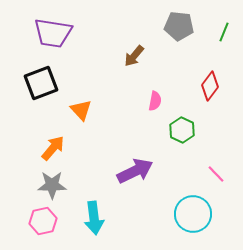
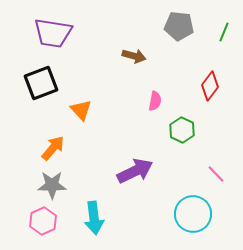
brown arrow: rotated 115 degrees counterclockwise
pink hexagon: rotated 12 degrees counterclockwise
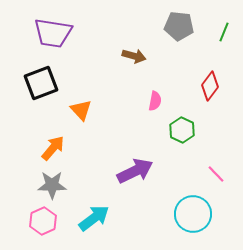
cyan arrow: rotated 120 degrees counterclockwise
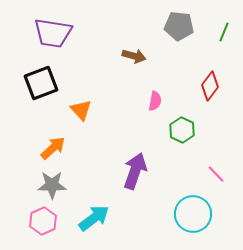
orange arrow: rotated 8 degrees clockwise
purple arrow: rotated 45 degrees counterclockwise
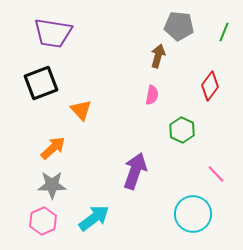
brown arrow: moved 24 px right; rotated 90 degrees counterclockwise
pink semicircle: moved 3 px left, 6 px up
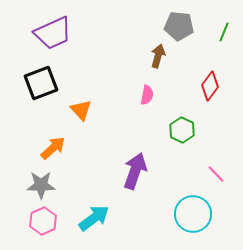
purple trapezoid: rotated 33 degrees counterclockwise
pink semicircle: moved 5 px left
gray star: moved 11 px left
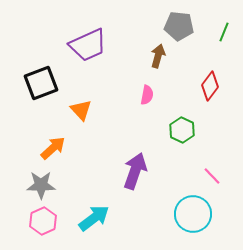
purple trapezoid: moved 35 px right, 12 px down
pink line: moved 4 px left, 2 px down
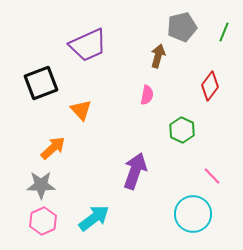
gray pentagon: moved 3 px right, 1 px down; rotated 20 degrees counterclockwise
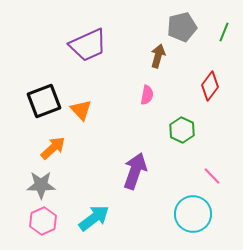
black square: moved 3 px right, 18 px down
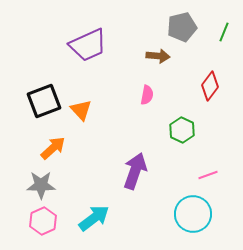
brown arrow: rotated 80 degrees clockwise
pink line: moved 4 px left, 1 px up; rotated 66 degrees counterclockwise
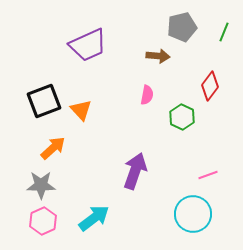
green hexagon: moved 13 px up
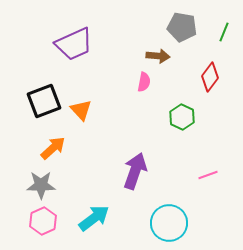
gray pentagon: rotated 24 degrees clockwise
purple trapezoid: moved 14 px left, 1 px up
red diamond: moved 9 px up
pink semicircle: moved 3 px left, 13 px up
cyan circle: moved 24 px left, 9 px down
